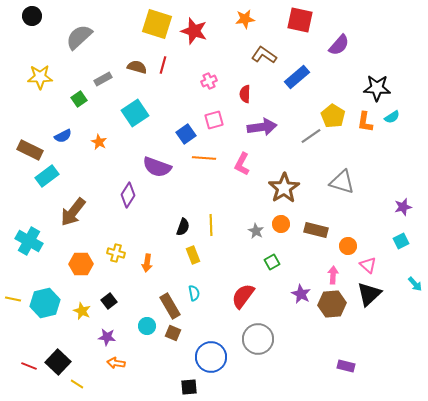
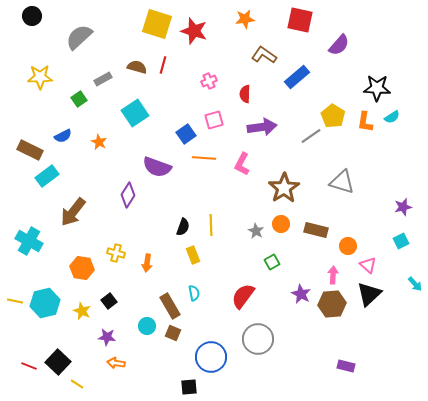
orange hexagon at (81, 264): moved 1 px right, 4 px down; rotated 10 degrees clockwise
yellow line at (13, 299): moved 2 px right, 2 px down
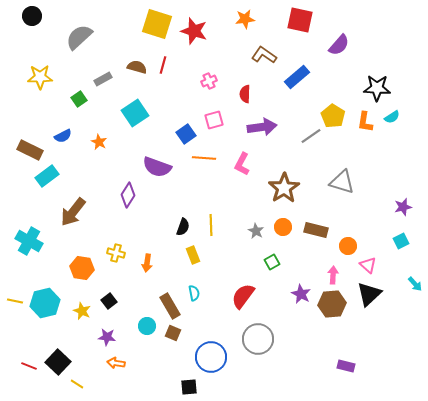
orange circle at (281, 224): moved 2 px right, 3 px down
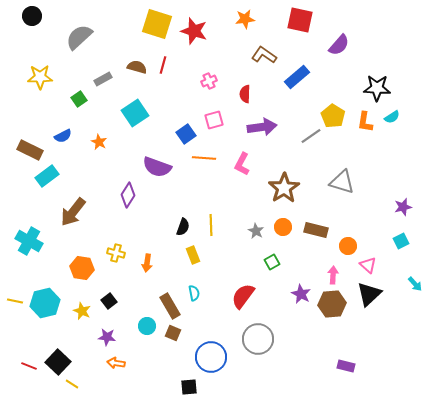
yellow line at (77, 384): moved 5 px left
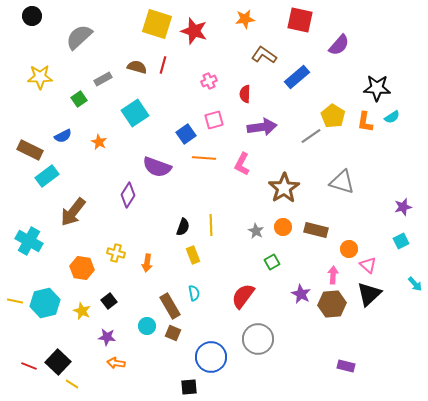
orange circle at (348, 246): moved 1 px right, 3 px down
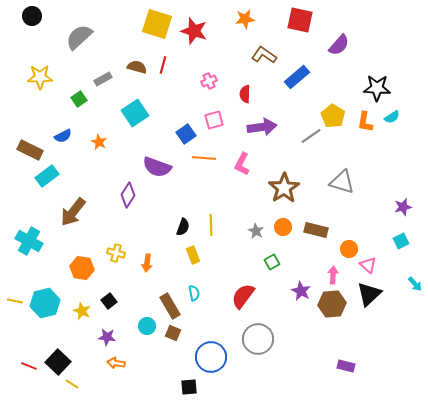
purple star at (301, 294): moved 3 px up
